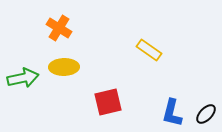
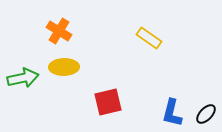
orange cross: moved 3 px down
yellow rectangle: moved 12 px up
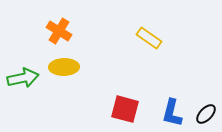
red square: moved 17 px right, 7 px down; rotated 28 degrees clockwise
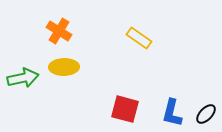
yellow rectangle: moved 10 px left
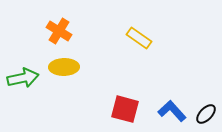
blue L-shape: moved 2 px up; rotated 124 degrees clockwise
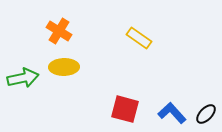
blue L-shape: moved 2 px down
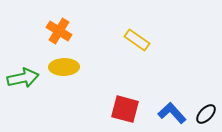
yellow rectangle: moved 2 px left, 2 px down
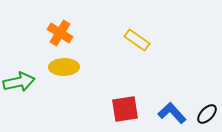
orange cross: moved 1 px right, 2 px down
green arrow: moved 4 px left, 4 px down
red square: rotated 24 degrees counterclockwise
black ellipse: moved 1 px right
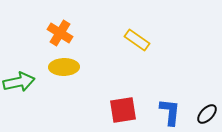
red square: moved 2 px left, 1 px down
blue L-shape: moved 2 px left, 1 px up; rotated 48 degrees clockwise
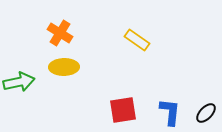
black ellipse: moved 1 px left, 1 px up
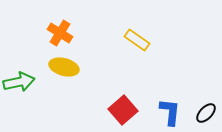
yellow ellipse: rotated 16 degrees clockwise
red square: rotated 32 degrees counterclockwise
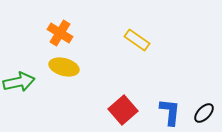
black ellipse: moved 2 px left
